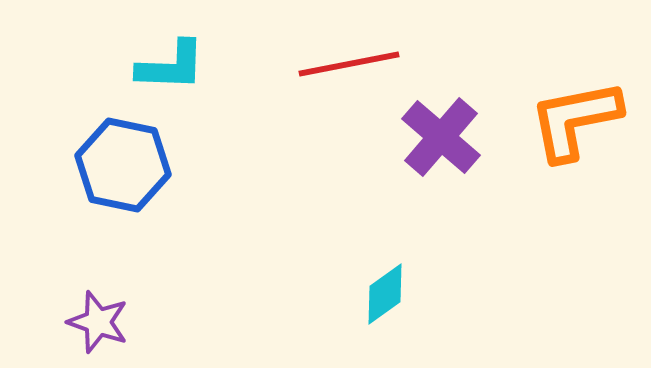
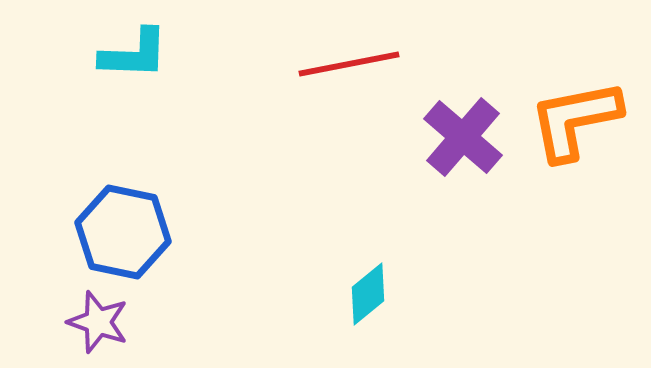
cyan L-shape: moved 37 px left, 12 px up
purple cross: moved 22 px right
blue hexagon: moved 67 px down
cyan diamond: moved 17 px left; rotated 4 degrees counterclockwise
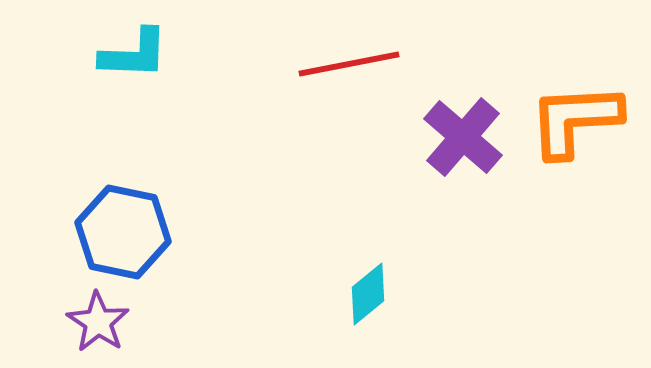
orange L-shape: rotated 8 degrees clockwise
purple star: rotated 14 degrees clockwise
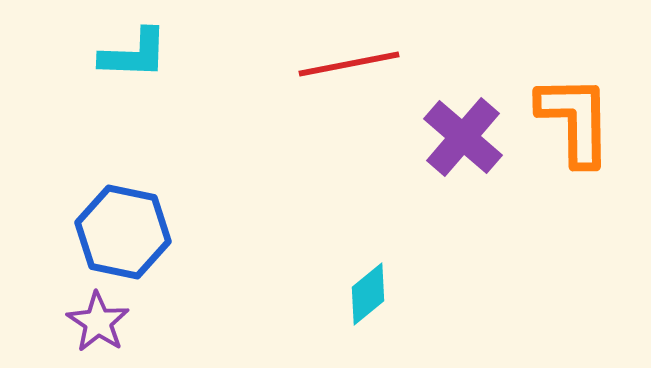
orange L-shape: rotated 92 degrees clockwise
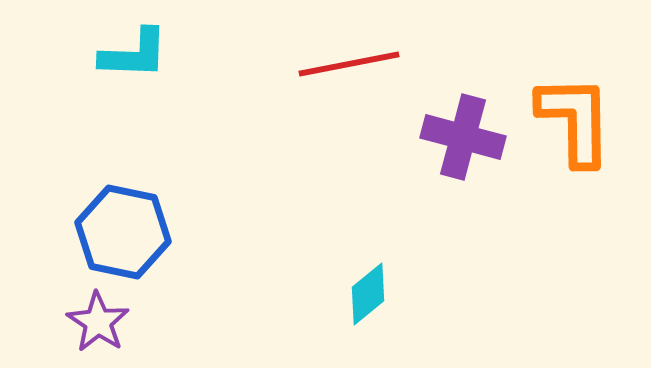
purple cross: rotated 26 degrees counterclockwise
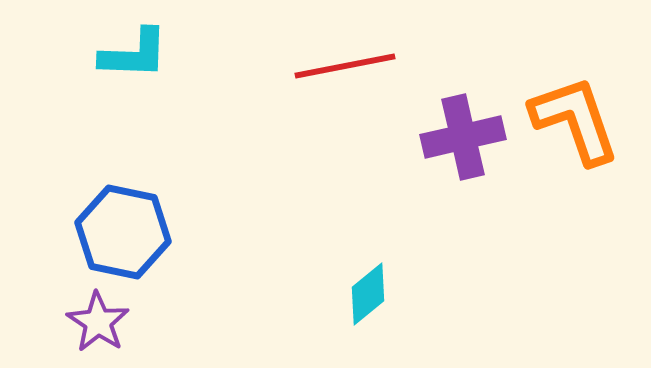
red line: moved 4 px left, 2 px down
orange L-shape: rotated 18 degrees counterclockwise
purple cross: rotated 28 degrees counterclockwise
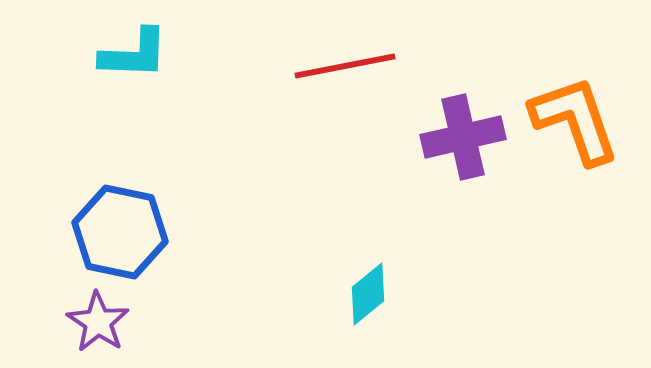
blue hexagon: moved 3 px left
